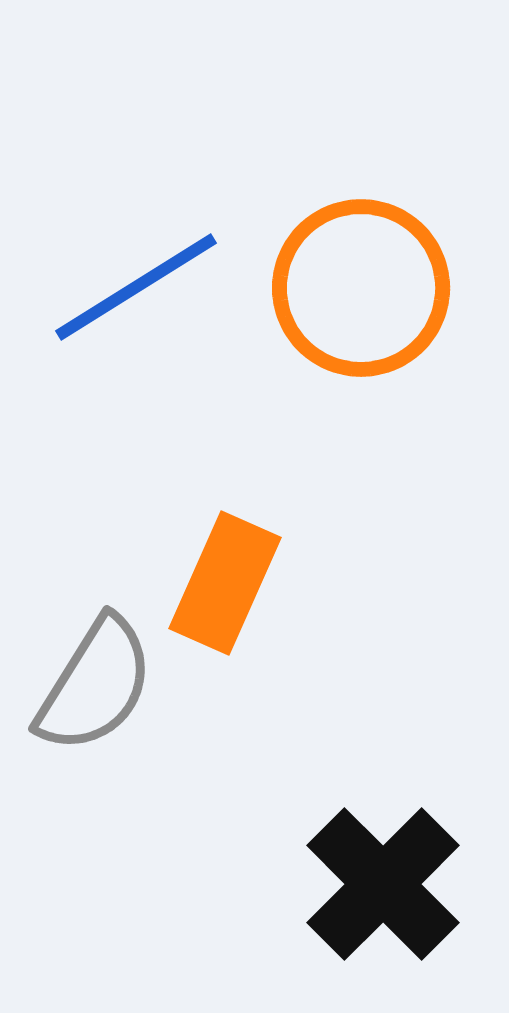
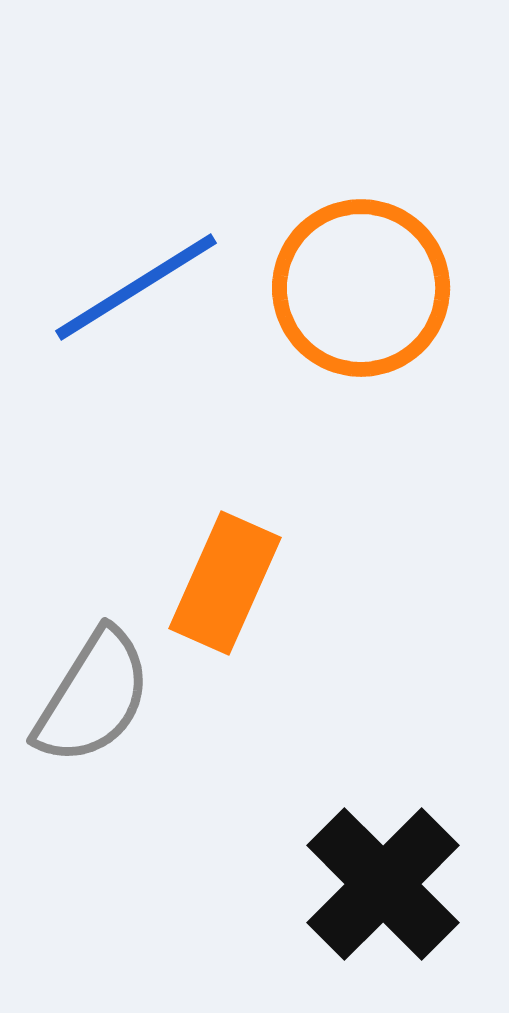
gray semicircle: moved 2 px left, 12 px down
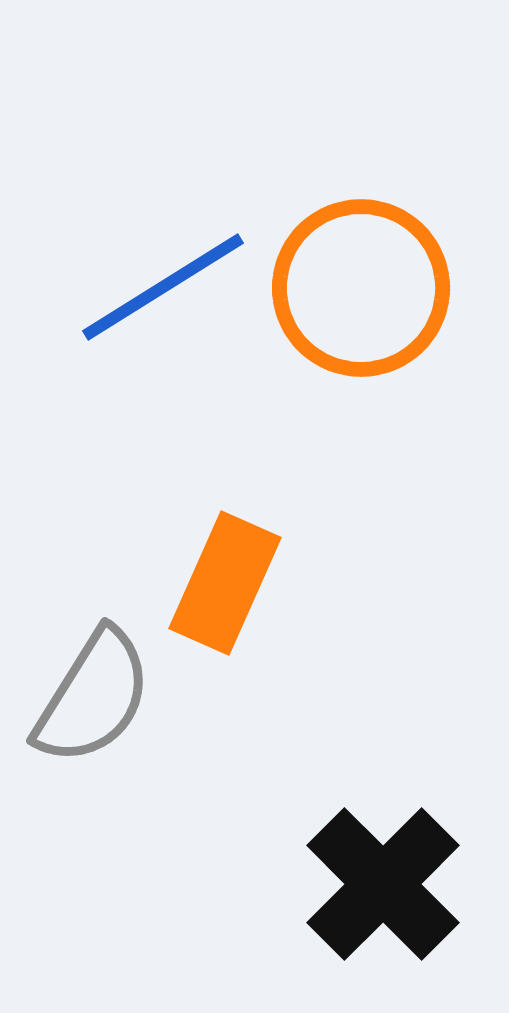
blue line: moved 27 px right
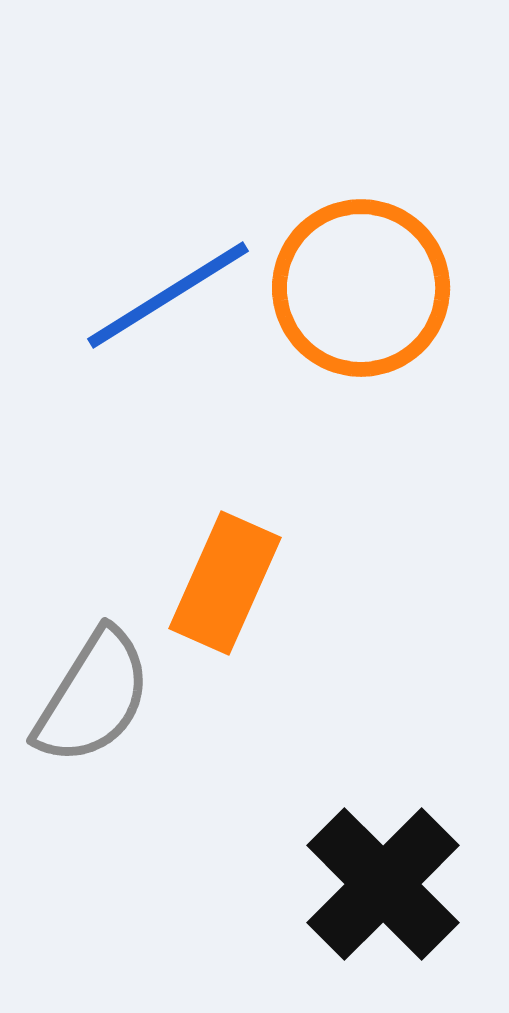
blue line: moved 5 px right, 8 px down
